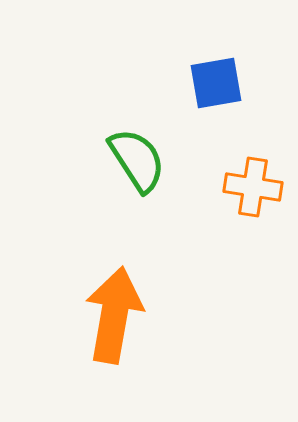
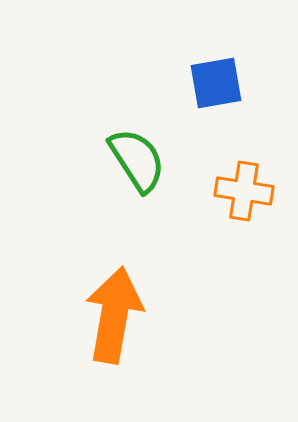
orange cross: moved 9 px left, 4 px down
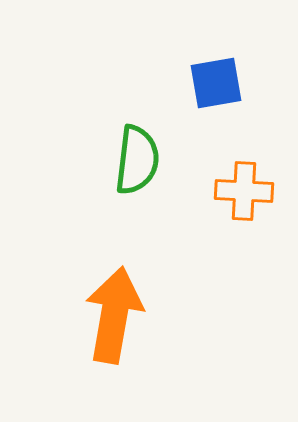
green semicircle: rotated 40 degrees clockwise
orange cross: rotated 6 degrees counterclockwise
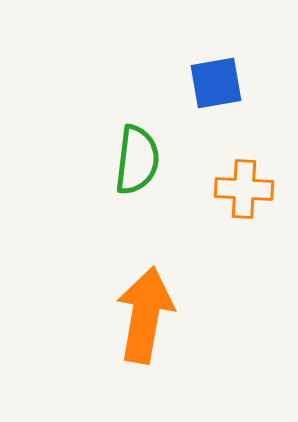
orange cross: moved 2 px up
orange arrow: moved 31 px right
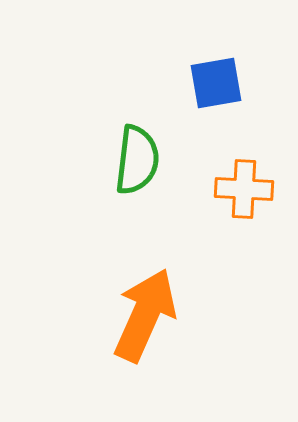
orange arrow: rotated 14 degrees clockwise
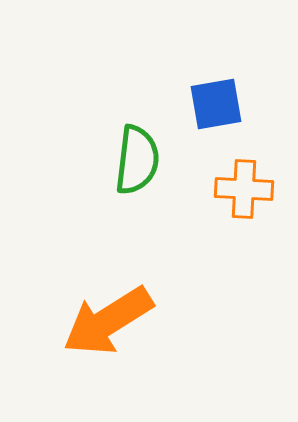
blue square: moved 21 px down
orange arrow: moved 37 px left, 6 px down; rotated 146 degrees counterclockwise
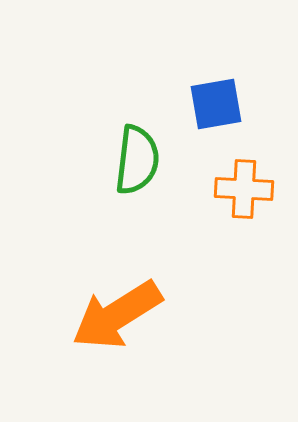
orange arrow: moved 9 px right, 6 px up
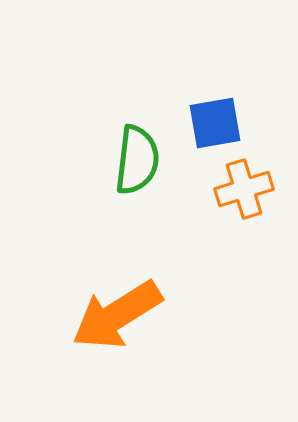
blue square: moved 1 px left, 19 px down
orange cross: rotated 20 degrees counterclockwise
